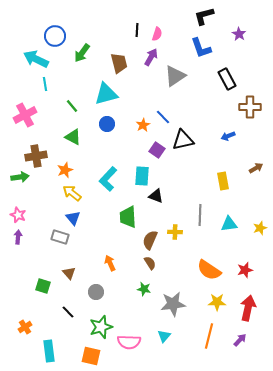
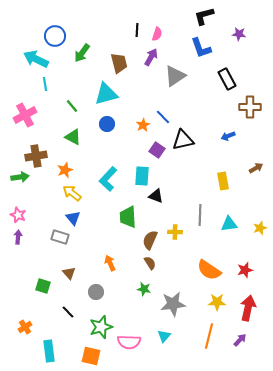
purple star at (239, 34): rotated 24 degrees counterclockwise
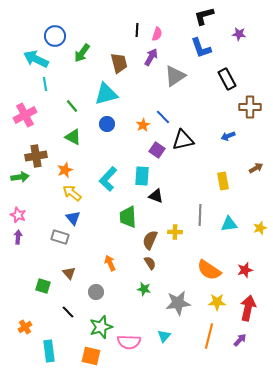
gray star at (173, 304): moved 5 px right, 1 px up
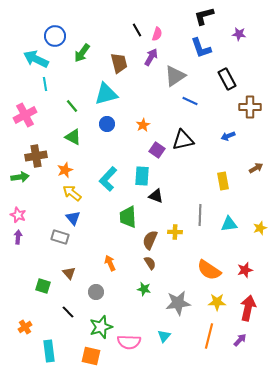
black line at (137, 30): rotated 32 degrees counterclockwise
blue line at (163, 117): moved 27 px right, 16 px up; rotated 21 degrees counterclockwise
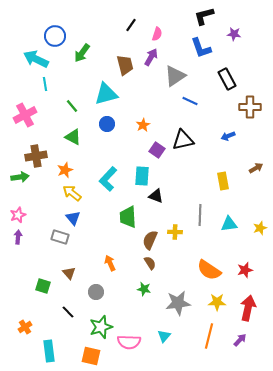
black line at (137, 30): moved 6 px left, 5 px up; rotated 64 degrees clockwise
purple star at (239, 34): moved 5 px left
brown trapezoid at (119, 63): moved 6 px right, 2 px down
pink star at (18, 215): rotated 28 degrees clockwise
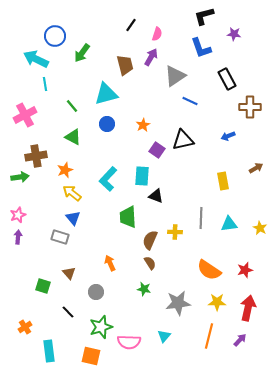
gray line at (200, 215): moved 1 px right, 3 px down
yellow star at (260, 228): rotated 24 degrees counterclockwise
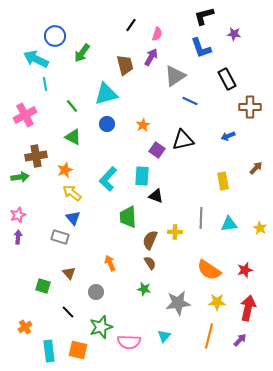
brown arrow at (256, 168): rotated 16 degrees counterclockwise
orange square at (91, 356): moved 13 px left, 6 px up
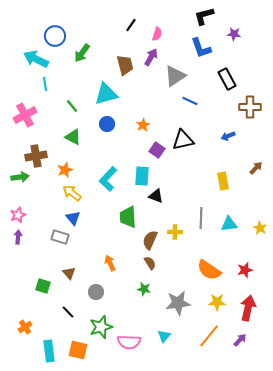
orange line at (209, 336): rotated 25 degrees clockwise
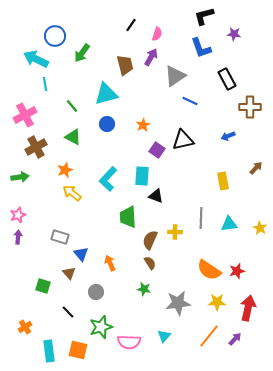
brown cross at (36, 156): moved 9 px up; rotated 20 degrees counterclockwise
blue triangle at (73, 218): moved 8 px right, 36 px down
red star at (245, 270): moved 8 px left, 1 px down
purple arrow at (240, 340): moved 5 px left, 1 px up
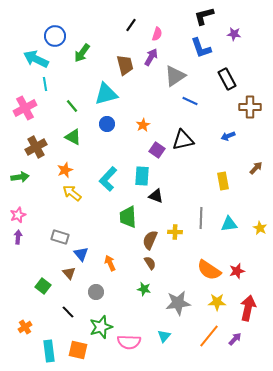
pink cross at (25, 115): moved 7 px up
green square at (43, 286): rotated 21 degrees clockwise
